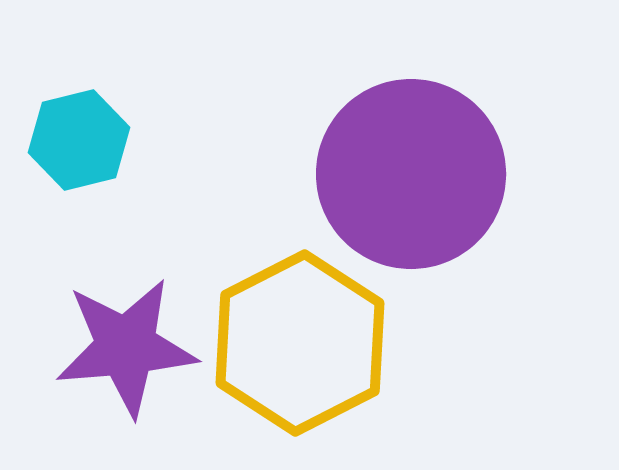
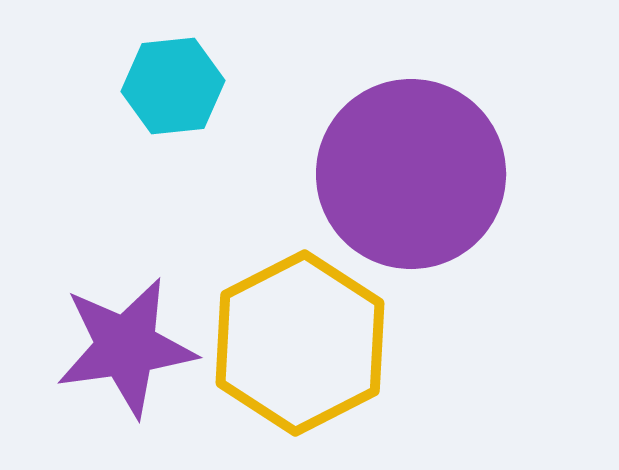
cyan hexagon: moved 94 px right, 54 px up; rotated 8 degrees clockwise
purple star: rotated 3 degrees counterclockwise
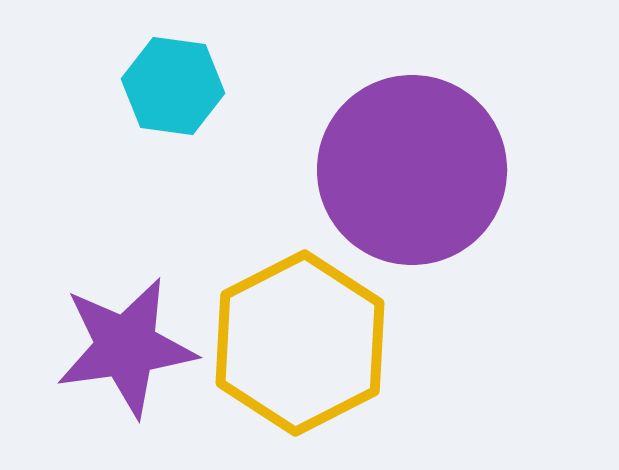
cyan hexagon: rotated 14 degrees clockwise
purple circle: moved 1 px right, 4 px up
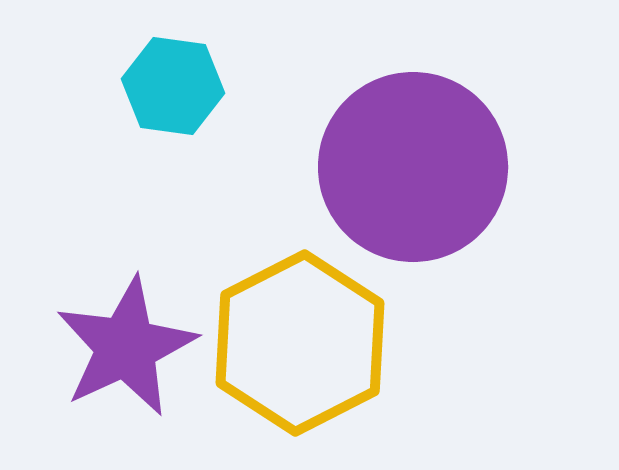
purple circle: moved 1 px right, 3 px up
purple star: rotated 17 degrees counterclockwise
